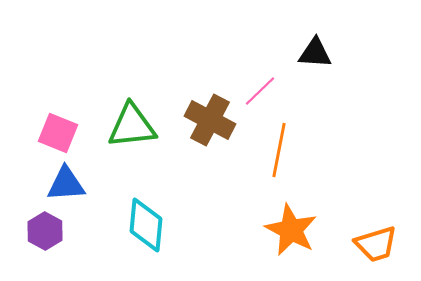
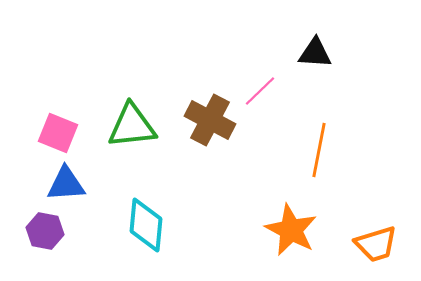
orange line: moved 40 px right
purple hexagon: rotated 18 degrees counterclockwise
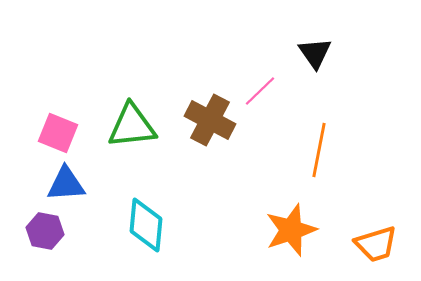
black triangle: rotated 51 degrees clockwise
orange star: rotated 26 degrees clockwise
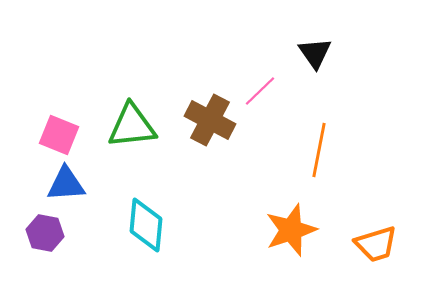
pink square: moved 1 px right, 2 px down
purple hexagon: moved 2 px down
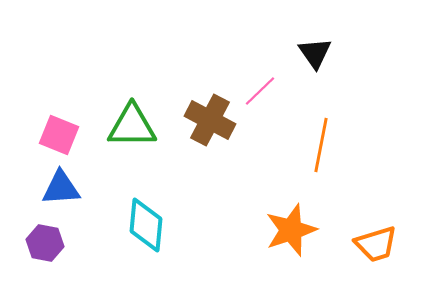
green triangle: rotated 6 degrees clockwise
orange line: moved 2 px right, 5 px up
blue triangle: moved 5 px left, 4 px down
purple hexagon: moved 10 px down
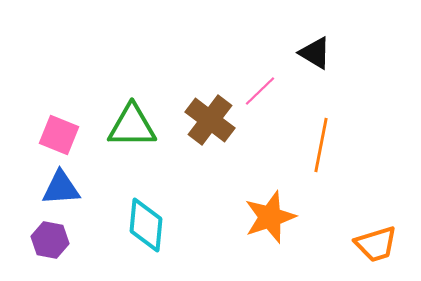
black triangle: rotated 24 degrees counterclockwise
brown cross: rotated 9 degrees clockwise
orange star: moved 21 px left, 13 px up
purple hexagon: moved 5 px right, 3 px up
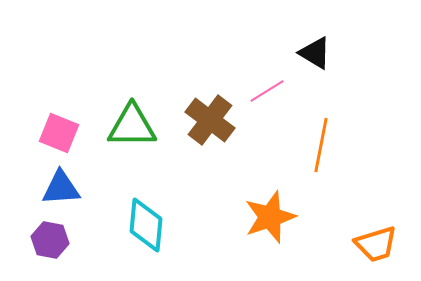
pink line: moved 7 px right; rotated 12 degrees clockwise
pink square: moved 2 px up
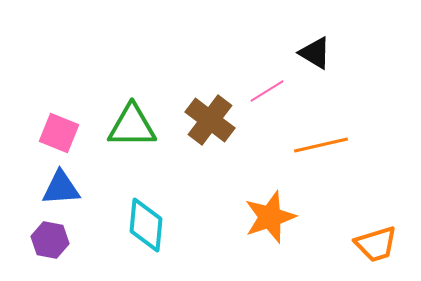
orange line: rotated 66 degrees clockwise
